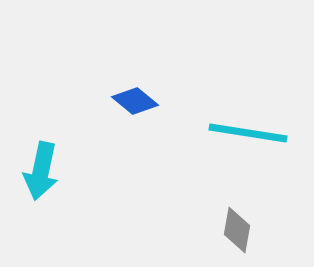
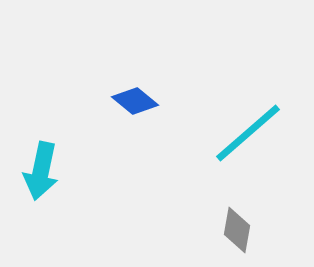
cyan line: rotated 50 degrees counterclockwise
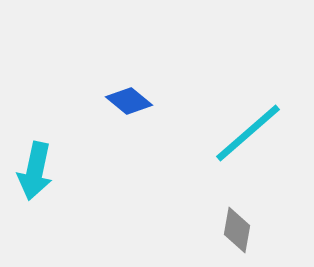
blue diamond: moved 6 px left
cyan arrow: moved 6 px left
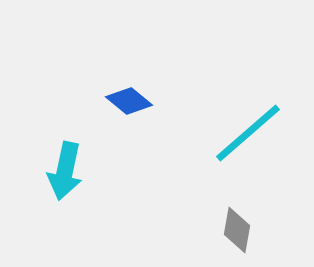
cyan arrow: moved 30 px right
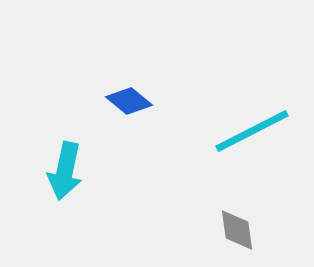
cyan line: moved 4 px right, 2 px up; rotated 14 degrees clockwise
gray diamond: rotated 18 degrees counterclockwise
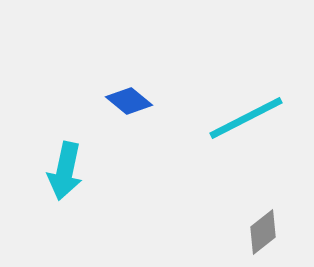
cyan line: moved 6 px left, 13 px up
gray diamond: moved 26 px right, 2 px down; rotated 60 degrees clockwise
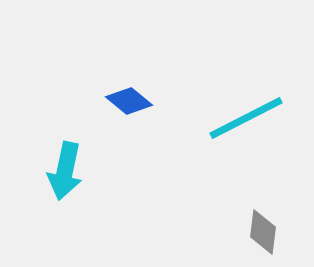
gray diamond: rotated 45 degrees counterclockwise
